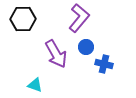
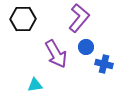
cyan triangle: rotated 28 degrees counterclockwise
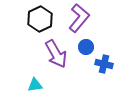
black hexagon: moved 17 px right; rotated 25 degrees counterclockwise
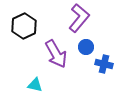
black hexagon: moved 16 px left, 7 px down
cyan triangle: rotated 21 degrees clockwise
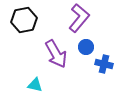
black hexagon: moved 6 px up; rotated 15 degrees clockwise
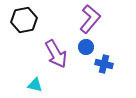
purple L-shape: moved 11 px right, 1 px down
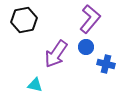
purple arrow: rotated 64 degrees clockwise
blue cross: moved 2 px right
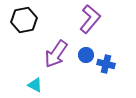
blue circle: moved 8 px down
cyan triangle: rotated 14 degrees clockwise
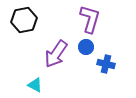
purple L-shape: rotated 24 degrees counterclockwise
blue circle: moved 8 px up
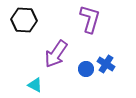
black hexagon: rotated 15 degrees clockwise
blue circle: moved 22 px down
blue cross: rotated 18 degrees clockwise
